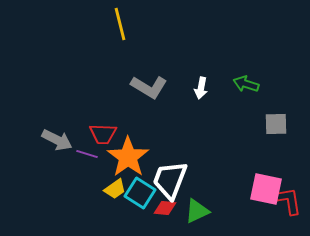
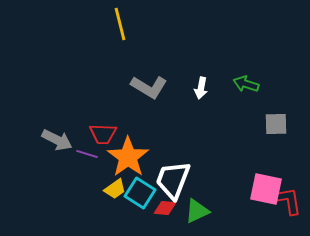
white trapezoid: moved 3 px right
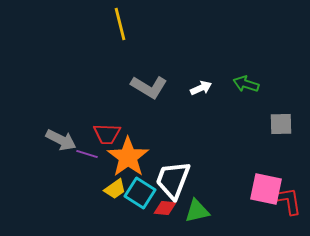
white arrow: rotated 125 degrees counterclockwise
gray square: moved 5 px right
red trapezoid: moved 4 px right
gray arrow: moved 4 px right
green triangle: rotated 12 degrees clockwise
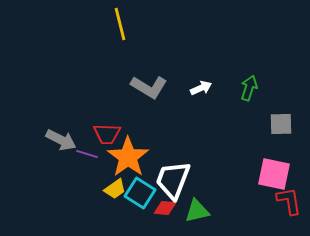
green arrow: moved 3 px right, 4 px down; rotated 90 degrees clockwise
pink square: moved 8 px right, 15 px up
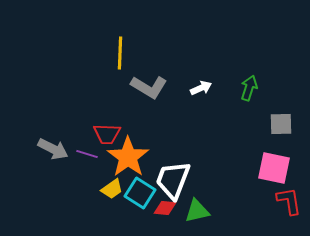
yellow line: moved 29 px down; rotated 16 degrees clockwise
gray arrow: moved 8 px left, 9 px down
pink square: moved 6 px up
yellow trapezoid: moved 3 px left
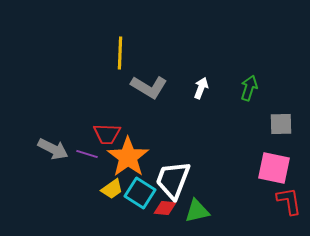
white arrow: rotated 45 degrees counterclockwise
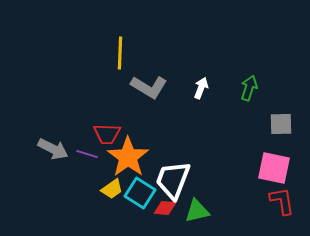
red L-shape: moved 7 px left
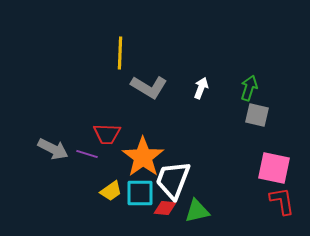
gray square: moved 24 px left, 9 px up; rotated 15 degrees clockwise
orange star: moved 15 px right
yellow trapezoid: moved 1 px left, 2 px down
cyan square: rotated 32 degrees counterclockwise
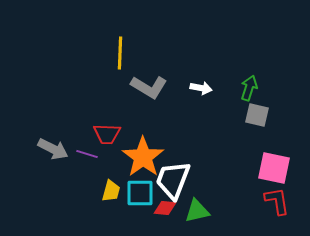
white arrow: rotated 80 degrees clockwise
yellow trapezoid: rotated 40 degrees counterclockwise
red L-shape: moved 5 px left
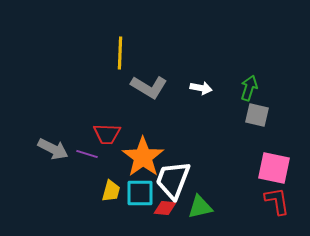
green triangle: moved 3 px right, 4 px up
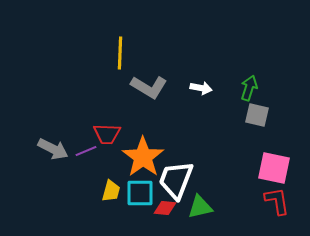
purple line: moved 1 px left, 3 px up; rotated 40 degrees counterclockwise
white trapezoid: moved 3 px right
